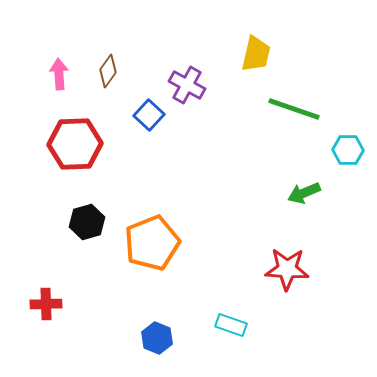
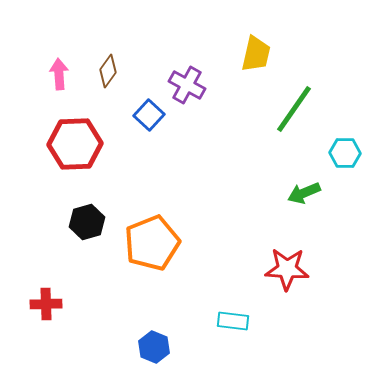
green line: rotated 74 degrees counterclockwise
cyan hexagon: moved 3 px left, 3 px down
cyan rectangle: moved 2 px right, 4 px up; rotated 12 degrees counterclockwise
blue hexagon: moved 3 px left, 9 px down
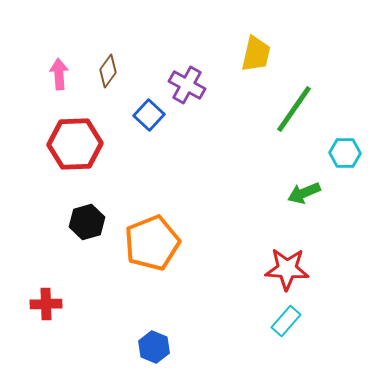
cyan rectangle: moved 53 px right; rotated 56 degrees counterclockwise
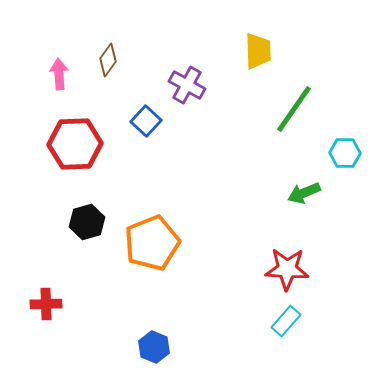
yellow trapezoid: moved 2 px right, 3 px up; rotated 15 degrees counterclockwise
brown diamond: moved 11 px up
blue square: moved 3 px left, 6 px down
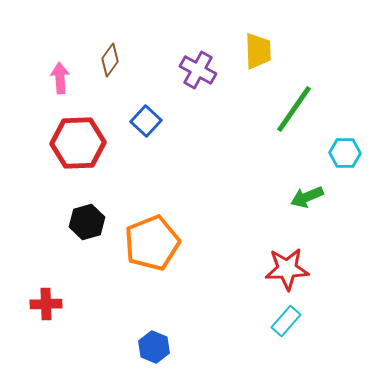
brown diamond: moved 2 px right
pink arrow: moved 1 px right, 4 px down
purple cross: moved 11 px right, 15 px up
red hexagon: moved 3 px right, 1 px up
green arrow: moved 3 px right, 4 px down
red star: rotated 6 degrees counterclockwise
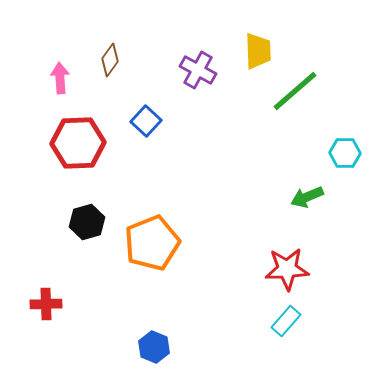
green line: moved 1 px right, 18 px up; rotated 14 degrees clockwise
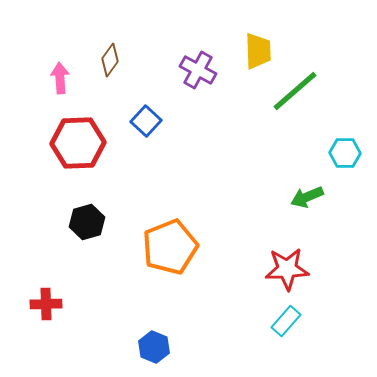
orange pentagon: moved 18 px right, 4 px down
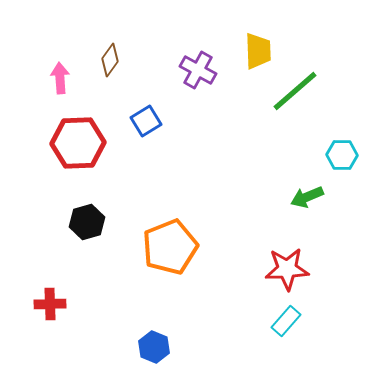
blue square: rotated 16 degrees clockwise
cyan hexagon: moved 3 px left, 2 px down
red cross: moved 4 px right
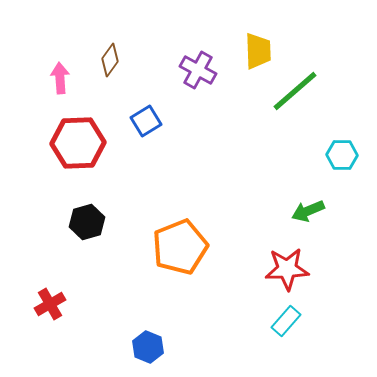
green arrow: moved 1 px right, 14 px down
orange pentagon: moved 10 px right
red cross: rotated 28 degrees counterclockwise
blue hexagon: moved 6 px left
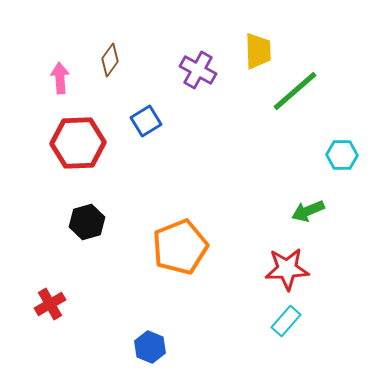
blue hexagon: moved 2 px right
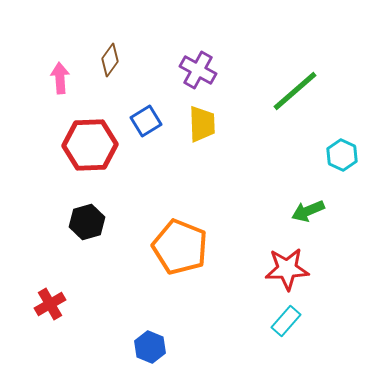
yellow trapezoid: moved 56 px left, 73 px down
red hexagon: moved 12 px right, 2 px down
cyan hexagon: rotated 24 degrees clockwise
orange pentagon: rotated 28 degrees counterclockwise
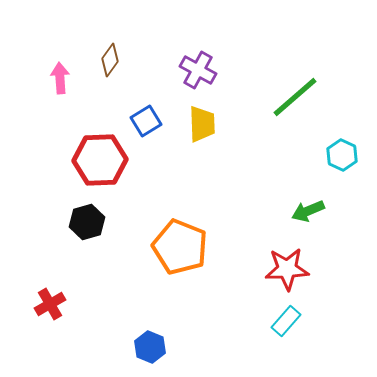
green line: moved 6 px down
red hexagon: moved 10 px right, 15 px down
